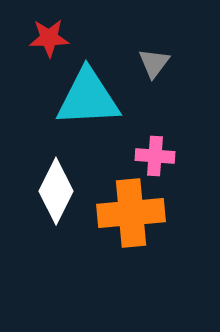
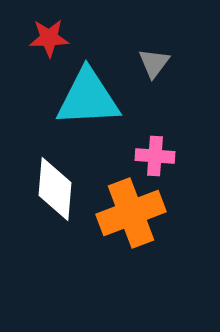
white diamond: moved 1 px left, 2 px up; rotated 22 degrees counterclockwise
orange cross: rotated 16 degrees counterclockwise
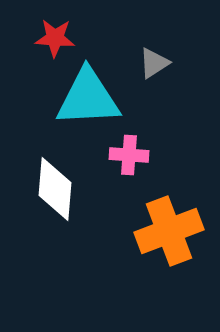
red star: moved 6 px right; rotated 6 degrees clockwise
gray triangle: rotated 20 degrees clockwise
pink cross: moved 26 px left, 1 px up
orange cross: moved 38 px right, 18 px down
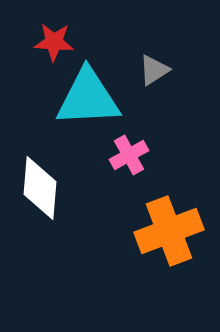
red star: moved 1 px left, 4 px down
gray triangle: moved 7 px down
pink cross: rotated 33 degrees counterclockwise
white diamond: moved 15 px left, 1 px up
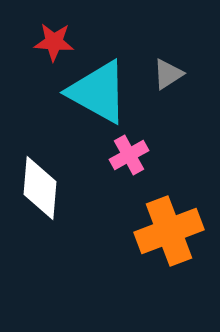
gray triangle: moved 14 px right, 4 px down
cyan triangle: moved 10 px right, 6 px up; rotated 32 degrees clockwise
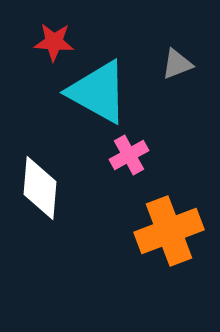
gray triangle: moved 9 px right, 10 px up; rotated 12 degrees clockwise
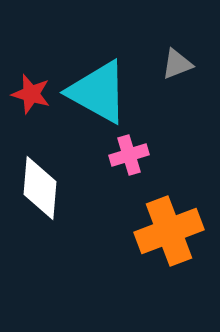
red star: moved 23 px left, 52 px down; rotated 12 degrees clockwise
pink cross: rotated 12 degrees clockwise
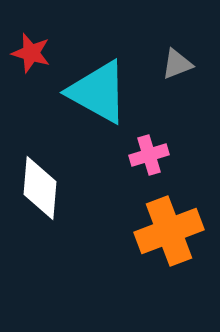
red star: moved 41 px up
pink cross: moved 20 px right
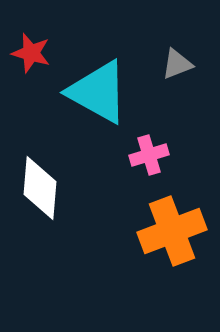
orange cross: moved 3 px right
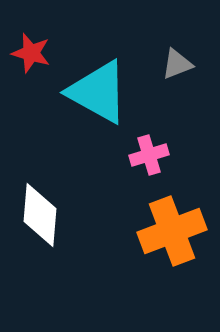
white diamond: moved 27 px down
